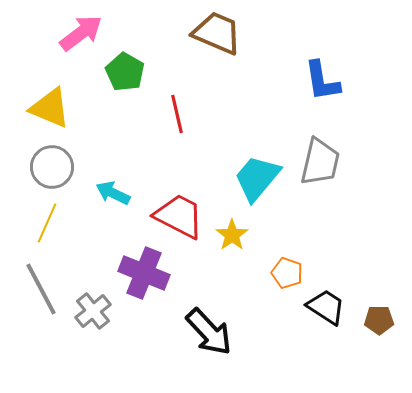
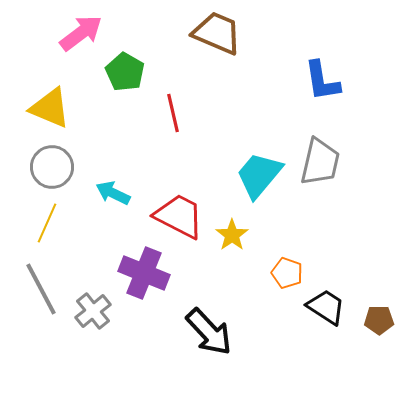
red line: moved 4 px left, 1 px up
cyan trapezoid: moved 2 px right, 3 px up
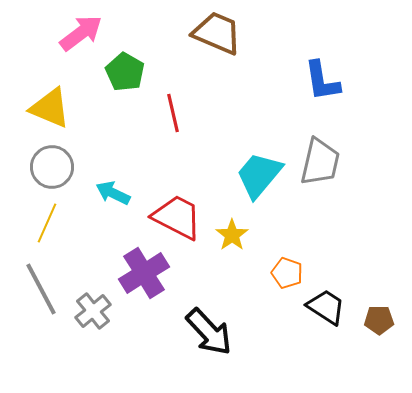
red trapezoid: moved 2 px left, 1 px down
purple cross: rotated 36 degrees clockwise
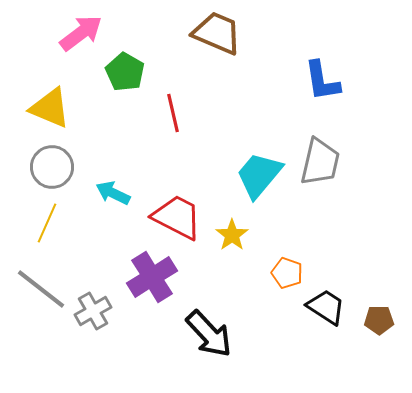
purple cross: moved 8 px right, 4 px down
gray line: rotated 24 degrees counterclockwise
gray cross: rotated 9 degrees clockwise
black arrow: moved 2 px down
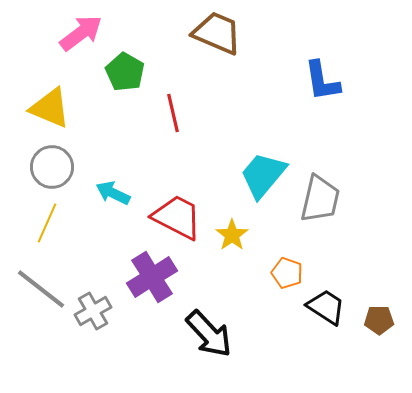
gray trapezoid: moved 37 px down
cyan trapezoid: moved 4 px right
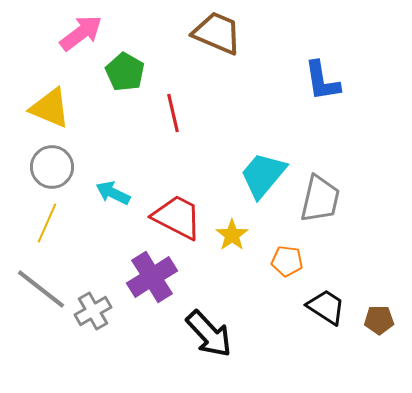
orange pentagon: moved 12 px up; rotated 12 degrees counterclockwise
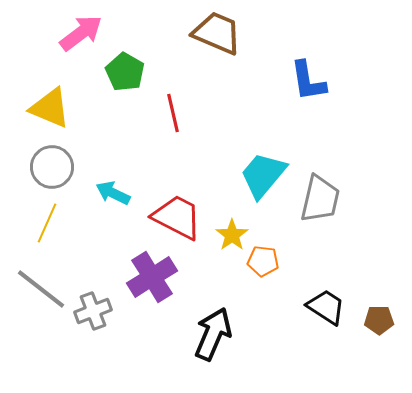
blue L-shape: moved 14 px left
orange pentagon: moved 24 px left
gray cross: rotated 9 degrees clockwise
black arrow: moved 4 px right; rotated 114 degrees counterclockwise
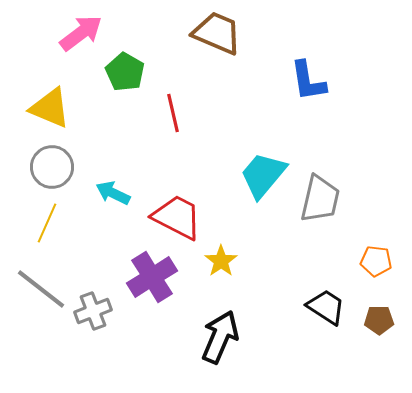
yellow star: moved 11 px left, 26 px down
orange pentagon: moved 113 px right
black arrow: moved 7 px right, 3 px down
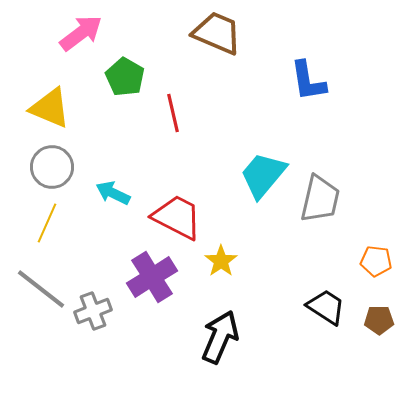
green pentagon: moved 5 px down
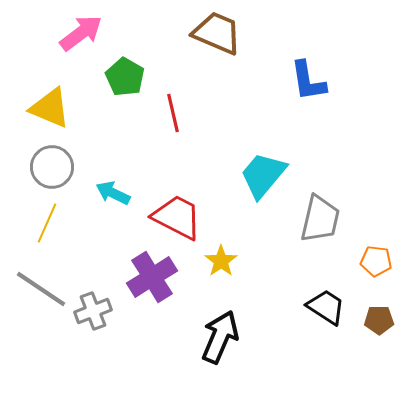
gray trapezoid: moved 20 px down
gray line: rotated 4 degrees counterclockwise
